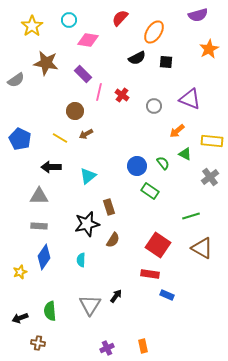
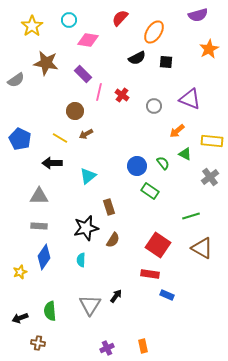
black arrow at (51, 167): moved 1 px right, 4 px up
black star at (87, 224): moved 1 px left, 4 px down
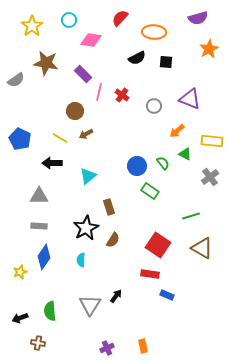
purple semicircle at (198, 15): moved 3 px down
orange ellipse at (154, 32): rotated 60 degrees clockwise
pink diamond at (88, 40): moved 3 px right
black star at (86, 228): rotated 15 degrees counterclockwise
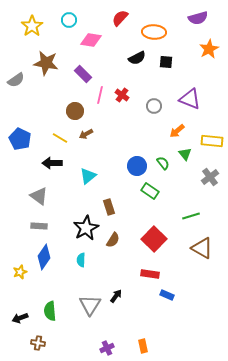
pink line at (99, 92): moved 1 px right, 3 px down
green triangle at (185, 154): rotated 24 degrees clockwise
gray triangle at (39, 196): rotated 36 degrees clockwise
red square at (158, 245): moved 4 px left, 6 px up; rotated 10 degrees clockwise
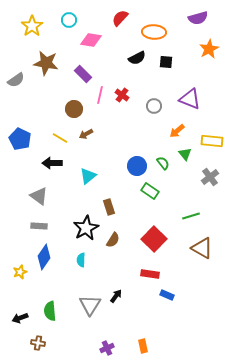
brown circle at (75, 111): moved 1 px left, 2 px up
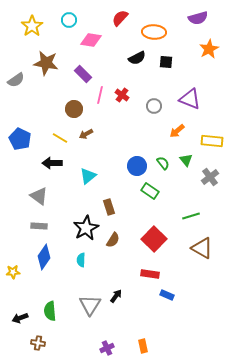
green triangle at (185, 154): moved 1 px right, 6 px down
yellow star at (20, 272): moved 7 px left; rotated 16 degrees clockwise
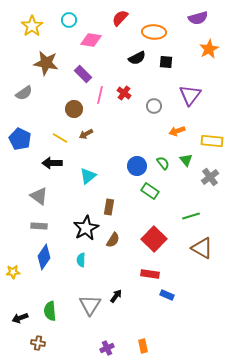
gray semicircle at (16, 80): moved 8 px right, 13 px down
red cross at (122, 95): moved 2 px right, 2 px up
purple triangle at (190, 99): moved 4 px up; rotated 45 degrees clockwise
orange arrow at (177, 131): rotated 21 degrees clockwise
brown rectangle at (109, 207): rotated 28 degrees clockwise
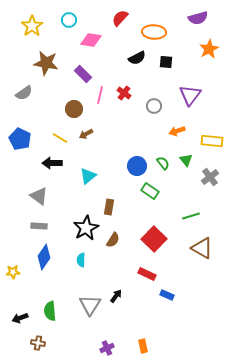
red rectangle at (150, 274): moved 3 px left; rotated 18 degrees clockwise
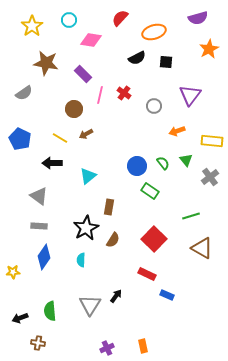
orange ellipse at (154, 32): rotated 20 degrees counterclockwise
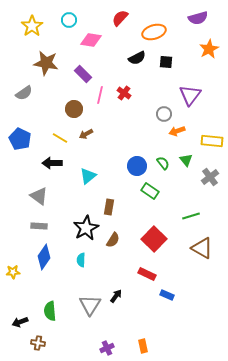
gray circle at (154, 106): moved 10 px right, 8 px down
black arrow at (20, 318): moved 4 px down
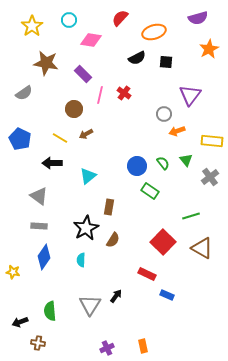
red square at (154, 239): moved 9 px right, 3 px down
yellow star at (13, 272): rotated 16 degrees clockwise
